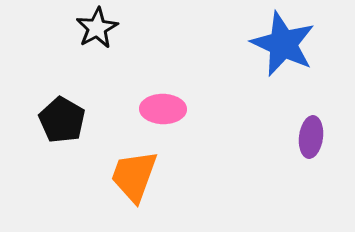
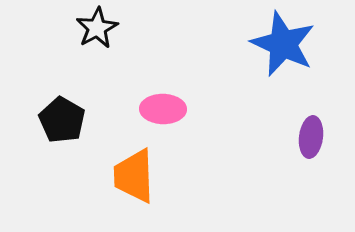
orange trapezoid: rotated 22 degrees counterclockwise
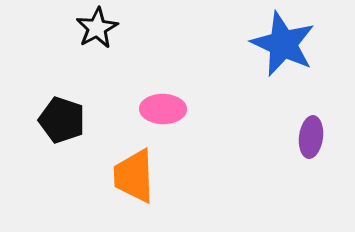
black pentagon: rotated 12 degrees counterclockwise
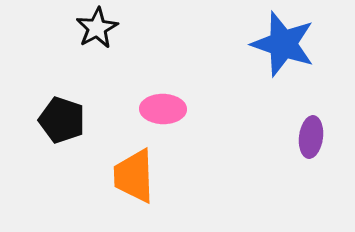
blue star: rotated 6 degrees counterclockwise
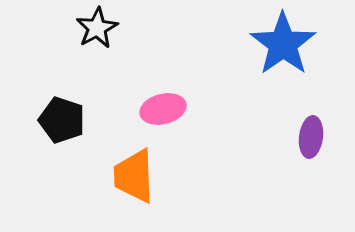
blue star: rotated 18 degrees clockwise
pink ellipse: rotated 15 degrees counterclockwise
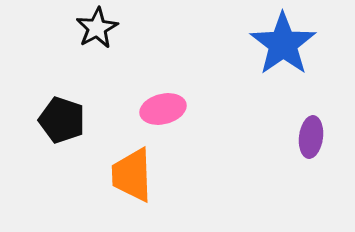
orange trapezoid: moved 2 px left, 1 px up
